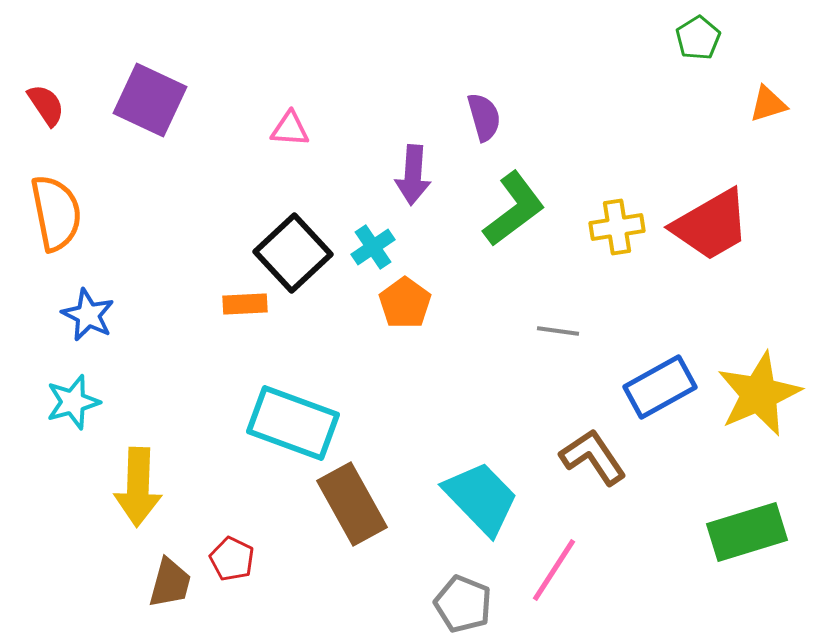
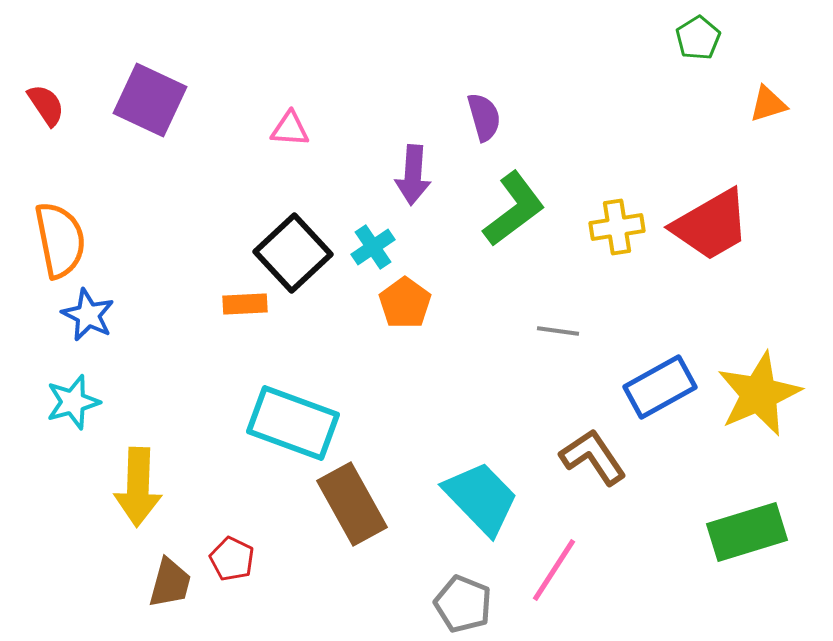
orange semicircle: moved 4 px right, 27 px down
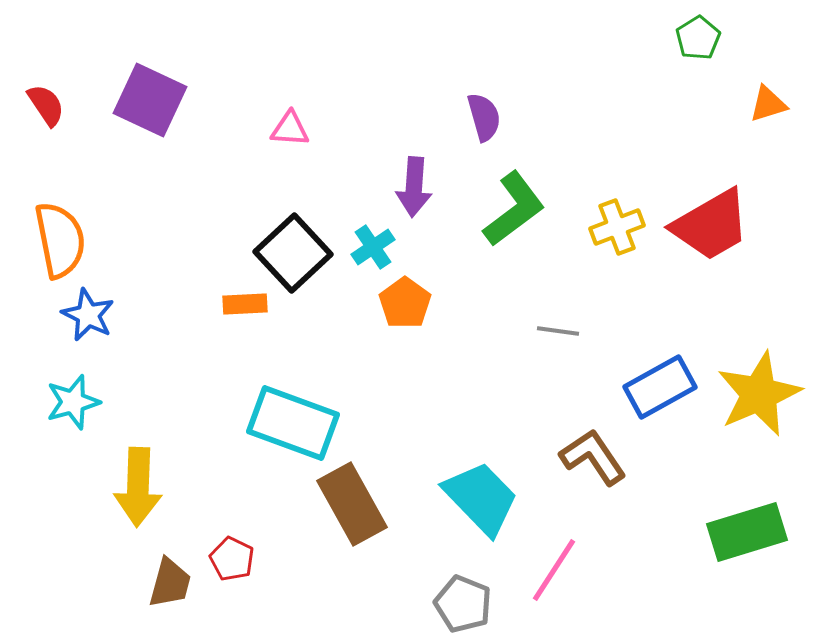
purple arrow: moved 1 px right, 12 px down
yellow cross: rotated 12 degrees counterclockwise
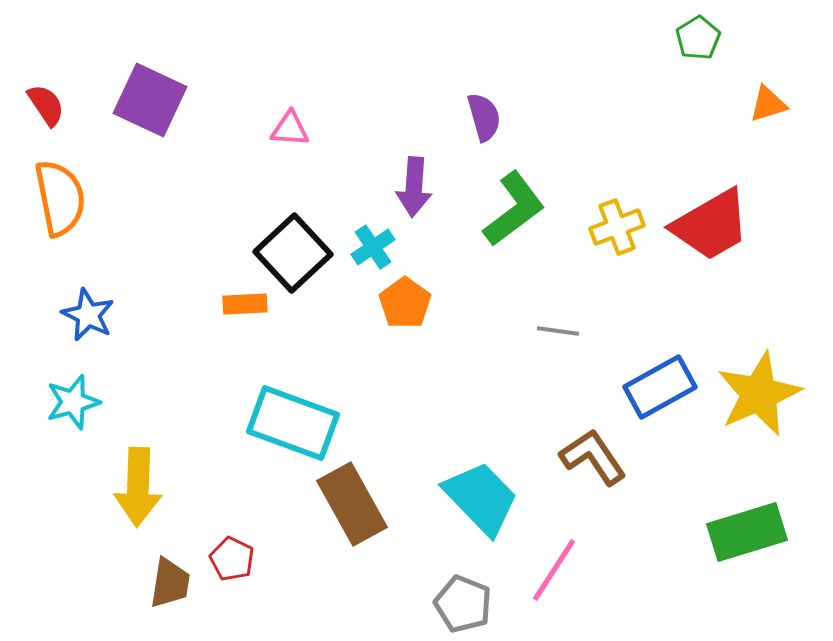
orange semicircle: moved 42 px up
brown trapezoid: rotated 6 degrees counterclockwise
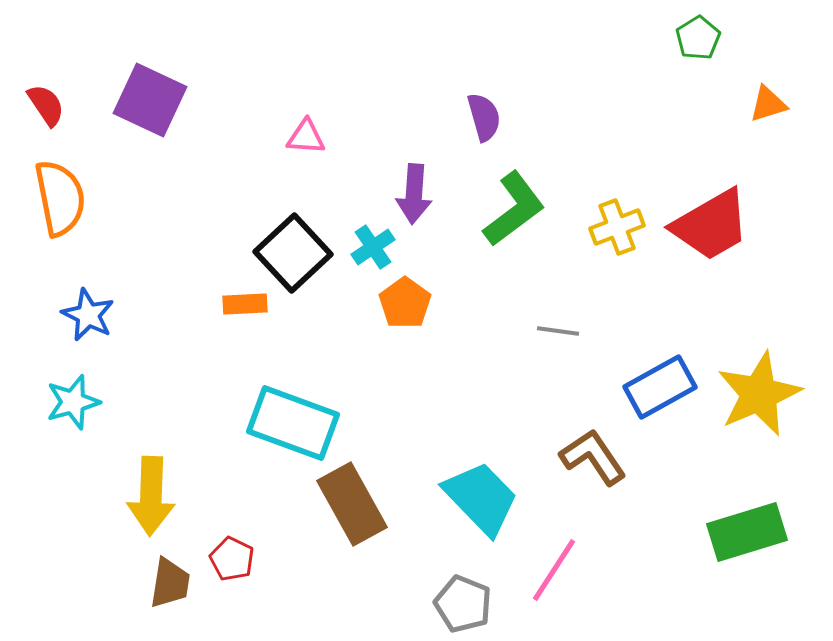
pink triangle: moved 16 px right, 8 px down
purple arrow: moved 7 px down
yellow arrow: moved 13 px right, 9 px down
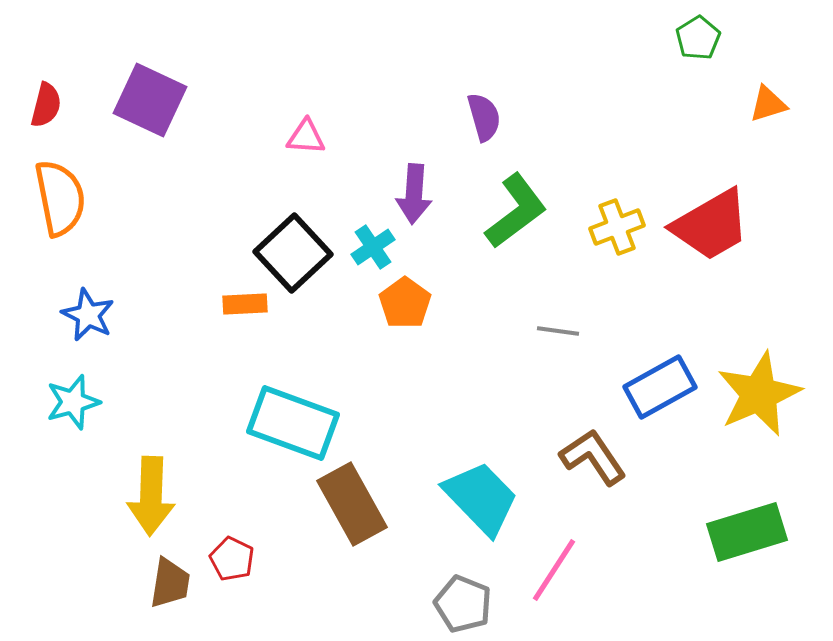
red semicircle: rotated 48 degrees clockwise
green L-shape: moved 2 px right, 2 px down
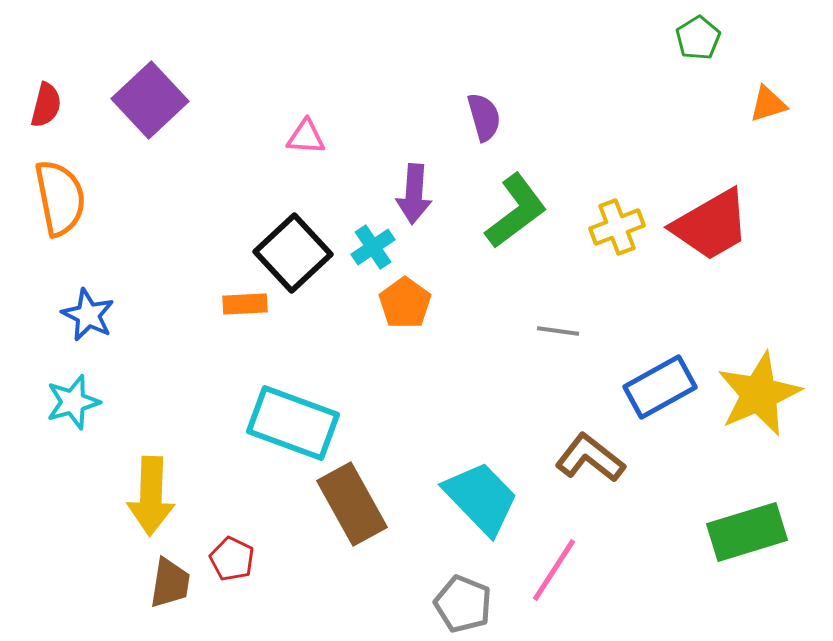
purple square: rotated 22 degrees clockwise
brown L-shape: moved 3 px left, 1 px down; rotated 18 degrees counterclockwise
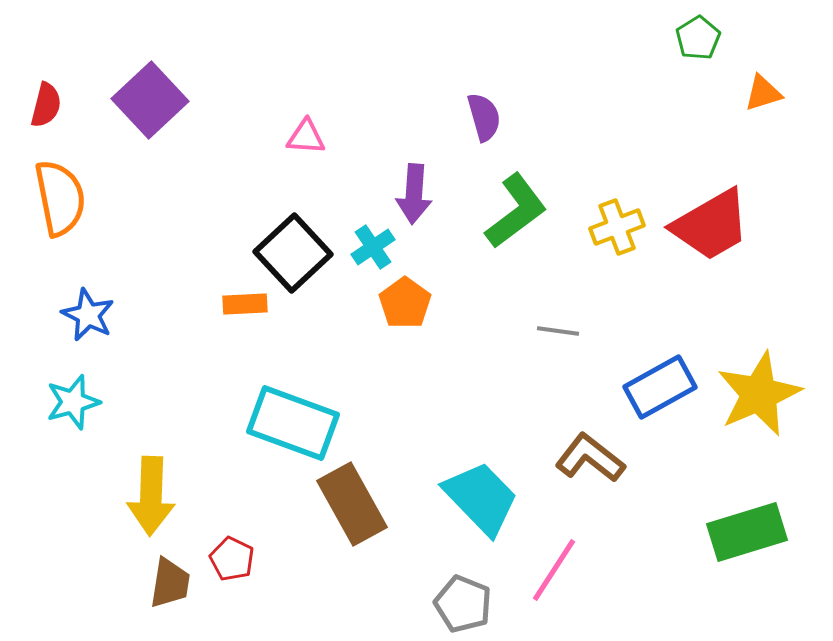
orange triangle: moved 5 px left, 11 px up
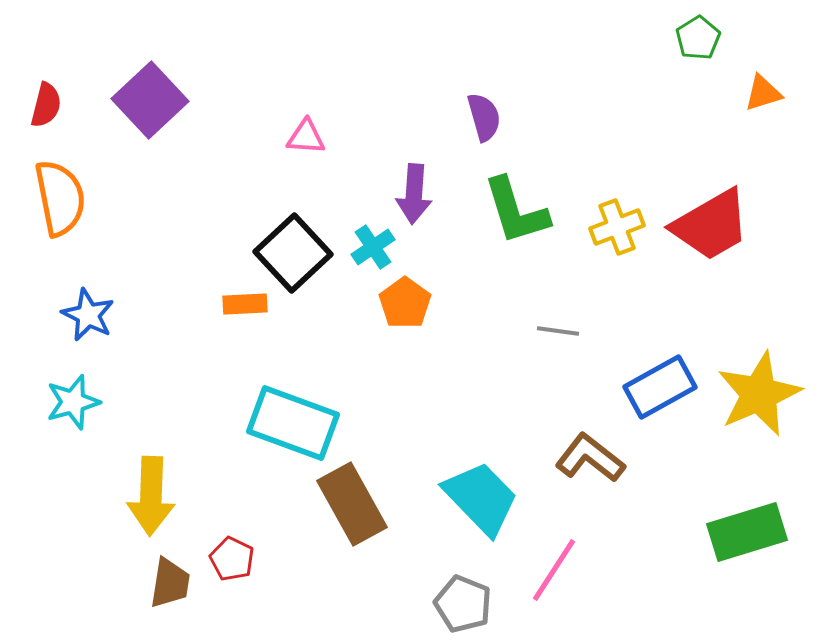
green L-shape: rotated 110 degrees clockwise
